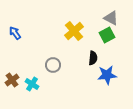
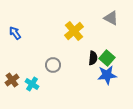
green square: moved 23 px down; rotated 21 degrees counterclockwise
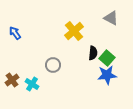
black semicircle: moved 5 px up
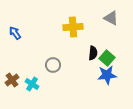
yellow cross: moved 1 px left, 4 px up; rotated 36 degrees clockwise
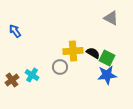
yellow cross: moved 24 px down
blue arrow: moved 2 px up
black semicircle: rotated 64 degrees counterclockwise
green square: rotated 14 degrees counterclockwise
gray circle: moved 7 px right, 2 px down
cyan cross: moved 9 px up
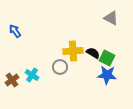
blue star: rotated 12 degrees clockwise
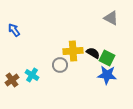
blue arrow: moved 1 px left, 1 px up
gray circle: moved 2 px up
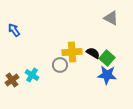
yellow cross: moved 1 px left, 1 px down
green square: rotated 14 degrees clockwise
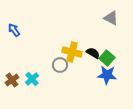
yellow cross: rotated 18 degrees clockwise
cyan cross: moved 4 px down; rotated 16 degrees clockwise
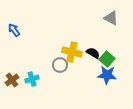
green square: moved 1 px down
cyan cross: rotated 24 degrees clockwise
